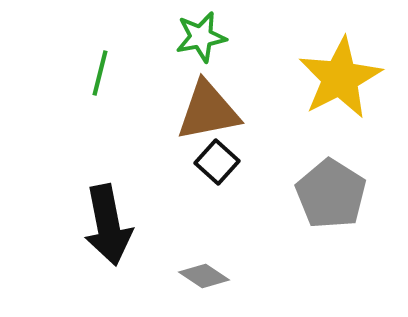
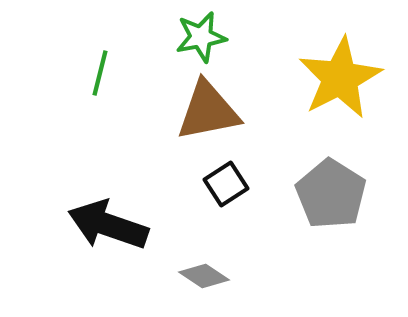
black square: moved 9 px right, 22 px down; rotated 15 degrees clockwise
black arrow: rotated 120 degrees clockwise
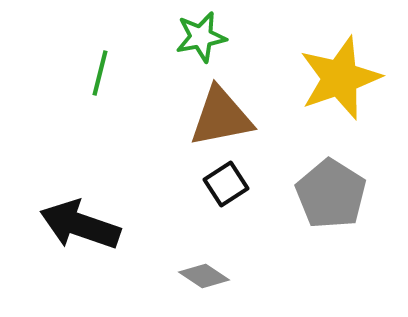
yellow star: rotated 8 degrees clockwise
brown triangle: moved 13 px right, 6 px down
black arrow: moved 28 px left
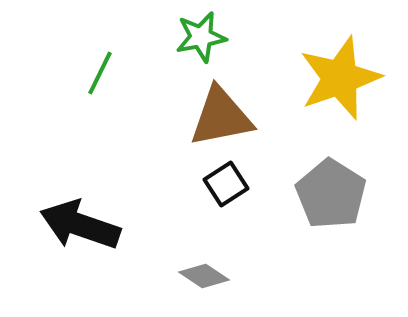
green line: rotated 12 degrees clockwise
